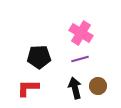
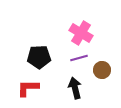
purple line: moved 1 px left, 1 px up
brown circle: moved 4 px right, 16 px up
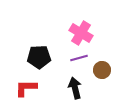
red L-shape: moved 2 px left
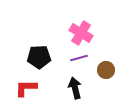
brown circle: moved 4 px right
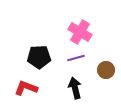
pink cross: moved 1 px left, 1 px up
purple line: moved 3 px left
red L-shape: rotated 20 degrees clockwise
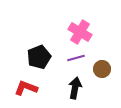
black pentagon: rotated 20 degrees counterclockwise
brown circle: moved 4 px left, 1 px up
black arrow: rotated 25 degrees clockwise
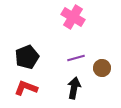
pink cross: moved 7 px left, 15 px up
black pentagon: moved 12 px left
brown circle: moved 1 px up
black arrow: moved 1 px left
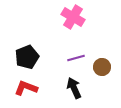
brown circle: moved 1 px up
black arrow: rotated 35 degrees counterclockwise
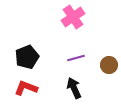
pink cross: rotated 25 degrees clockwise
brown circle: moved 7 px right, 2 px up
